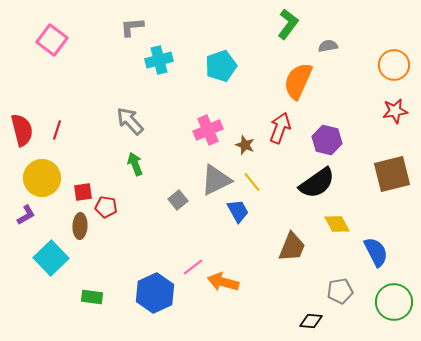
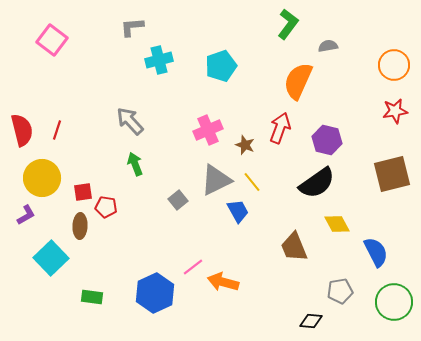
brown trapezoid: moved 2 px right; rotated 136 degrees clockwise
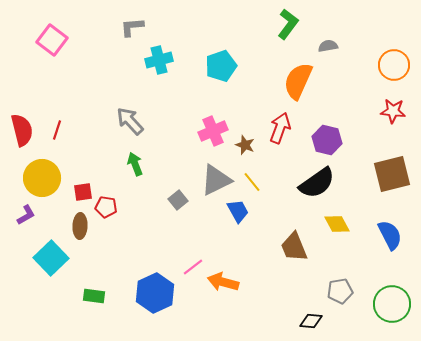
red star: moved 2 px left; rotated 15 degrees clockwise
pink cross: moved 5 px right, 1 px down
blue semicircle: moved 14 px right, 17 px up
green rectangle: moved 2 px right, 1 px up
green circle: moved 2 px left, 2 px down
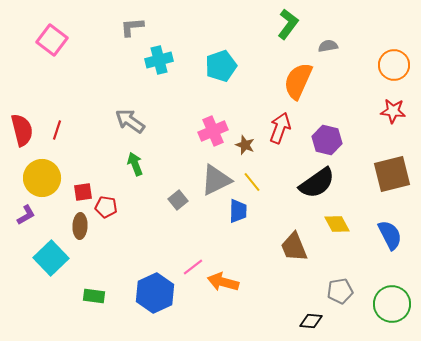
gray arrow: rotated 12 degrees counterclockwise
blue trapezoid: rotated 30 degrees clockwise
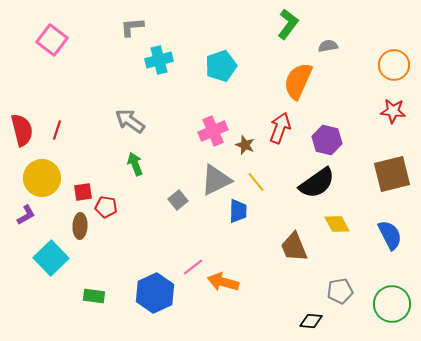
yellow line: moved 4 px right
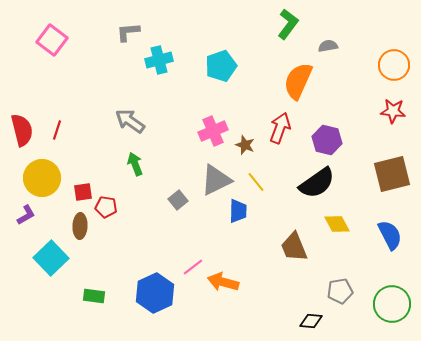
gray L-shape: moved 4 px left, 5 px down
